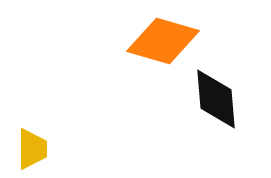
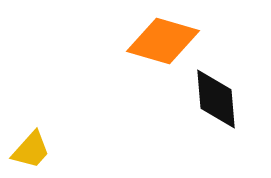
yellow trapezoid: moved 1 px left, 1 px down; rotated 42 degrees clockwise
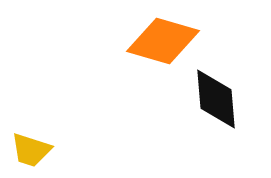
yellow trapezoid: rotated 66 degrees clockwise
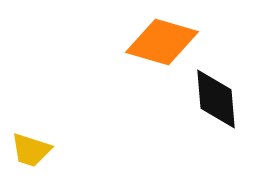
orange diamond: moved 1 px left, 1 px down
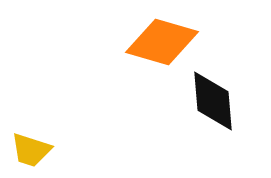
black diamond: moved 3 px left, 2 px down
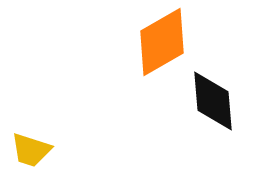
orange diamond: rotated 46 degrees counterclockwise
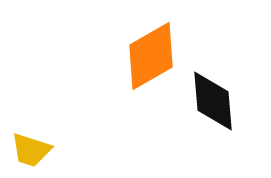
orange diamond: moved 11 px left, 14 px down
